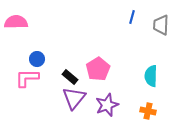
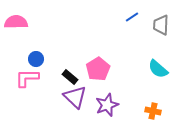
blue line: rotated 40 degrees clockwise
blue circle: moved 1 px left
cyan semicircle: moved 7 px right, 7 px up; rotated 50 degrees counterclockwise
purple triangle: moved 1 px right, 1 px up; rotated 25 degrees counterclockwise
orange cross: moved 5 px right
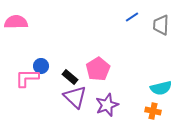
blue circle: moved 5 px right, 7 px down
cyan semicircle: moved 3 px right, 19 px down; rotated 55 degrees counterclockwise
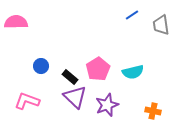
blue line: moved 2 px up
gray trapezoid: rotated 10 degrees counterclockwise
pink L-shape: moved 23 px down; rotated 20 degrees clockwise
cyan semicircle: moved 28 px left, 16 px up
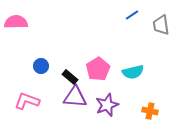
purple triangle: rotated 40 degrees counterclockwise
orange cross: moved 3 px left
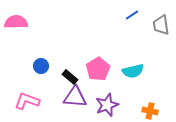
cyan semicircle: moved 1 px up
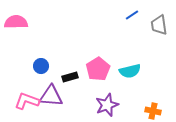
gray trapezoid: moved 2 px left
cyan semicircle: moved 3 px left
black rectangle: rotated 56 degrees counterclockwise
purple triangle: moved 24 px left, 1 px up
orange cross: moved 3 px right
